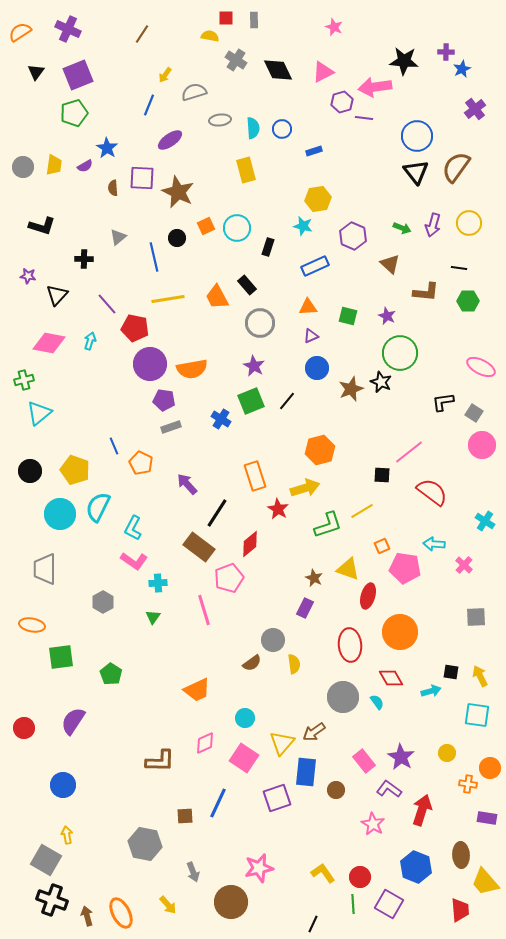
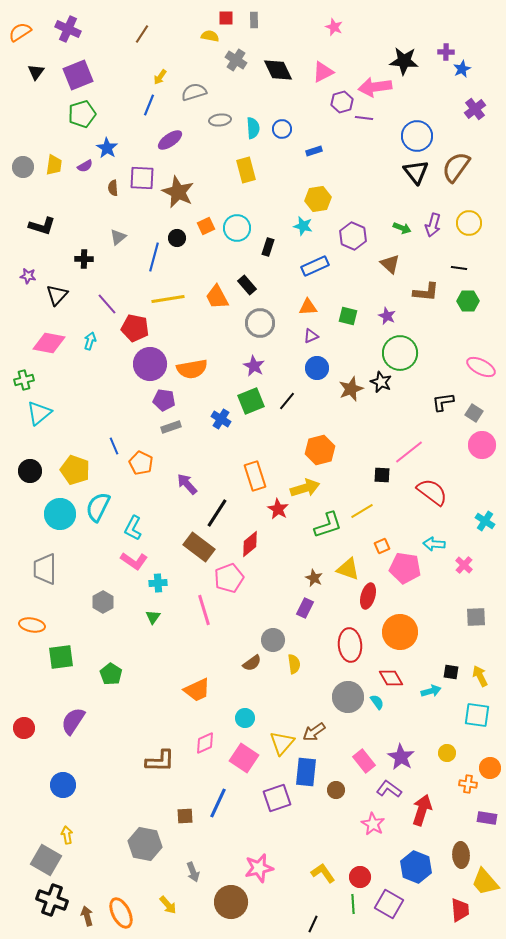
yellow arrow at (165, 75): moved 5 px left, 2 px down
green pentagon at (74, 113): moved 8 px right, 1 px down
blue line at (154, 257): rotated 28 degrees clockwise
gray circle at (343, 697): moved 5 px right
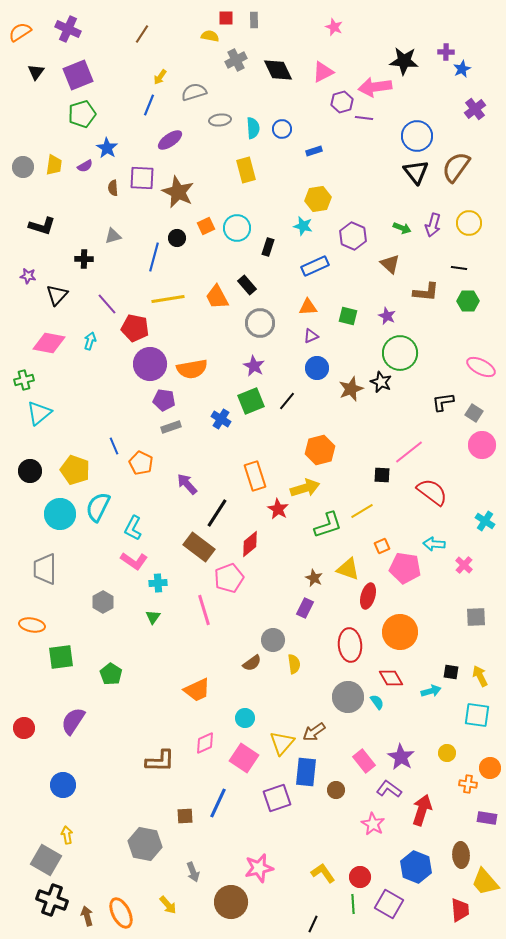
gray cross at (236, 60): rotated 30 degrees clockwise
gray triangle at (118, 237): moved 5 px left, 1 px up; rotated 24 degrees clockwise
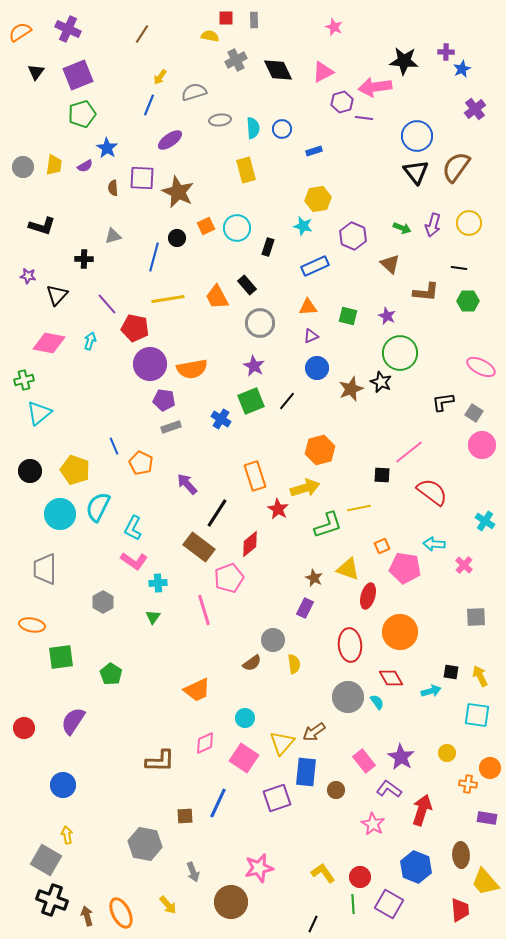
yellow line at (362, 511): moved 3 px left, 3 px up; rotated 20 degrees clockwise
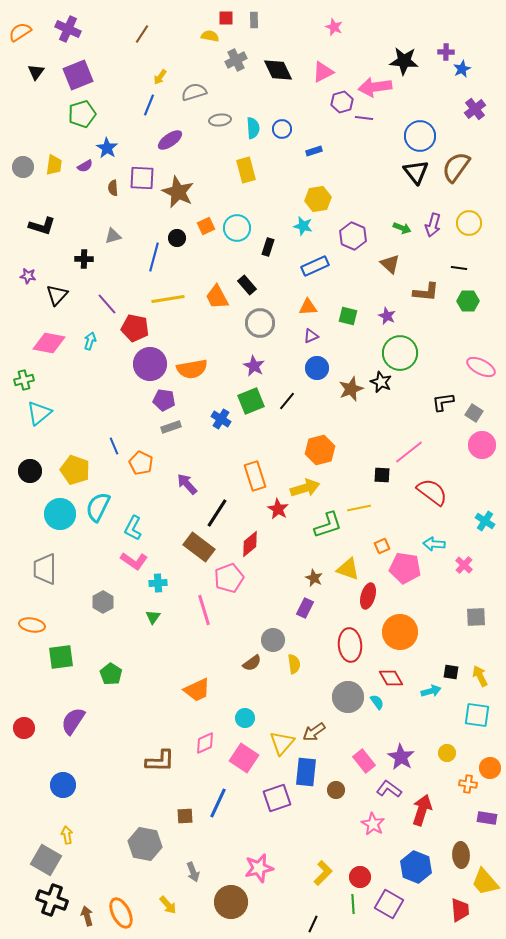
blue circle at (417, 136): moved 3 px right
yellow L-shape at (323, 873): rotated 80 degrees clockwise
